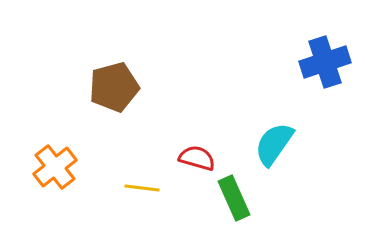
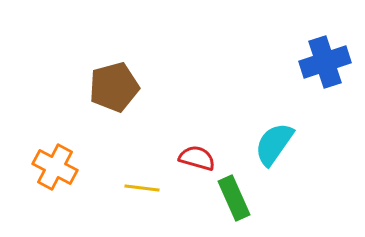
orange cross: rotated 24 degrees counterclockwise
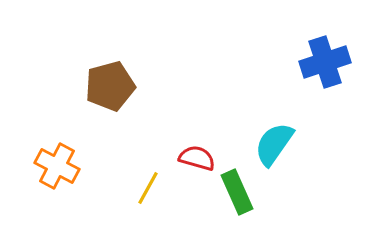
brown pentagon: moved 4 px left, 1 px up
orange cross: moved 2 px right, 1 px up
yellow line: moved 6 px right; rotated 68 degrees counterclockwise
green rectangle: moved 3 px right, 6 px up
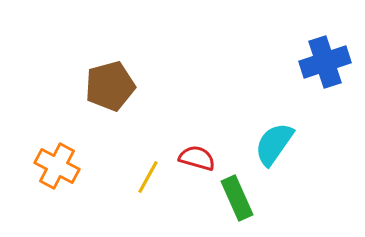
yellow line: moved 11 px up
green rectangle: moved 6 px down
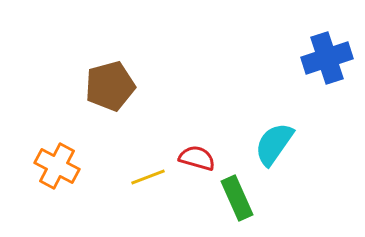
blue cross: moved 2 px right, 4 px up
yellow line: rotated 40 degrees clockwise
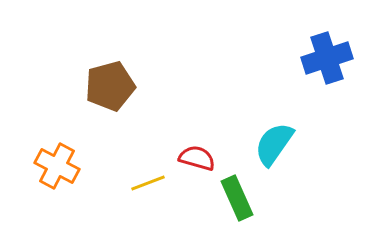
yellow line: moved 6 px down
